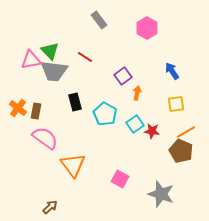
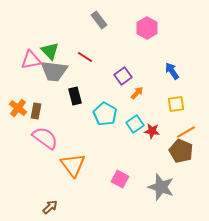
orange arrow: rotated 32 degrees clockwise
black rectangle: moved 6 px up
gray star: moved 7 px up
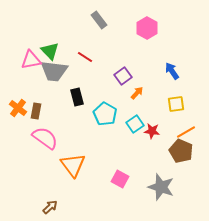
black rectangle: moved 2 px right, 1 px down
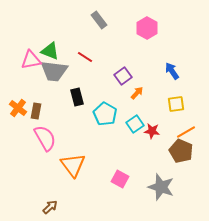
green triangle: rotated 24 degrees counterclockwise
pink semicircle: rotated 24 degrees clockwise
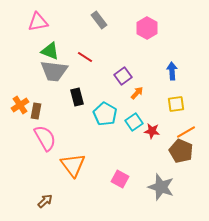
pink triangle: moved 7 px right, 38 px up
blue arrow: rotated 30 degrees clockwise
orange cross: moved 2 px right, 3 px up; rotated 18 degrees clockwise
cyan square: moved 1 px left, 2 px up
brown arrow: moved 5 px left, 6 px up
